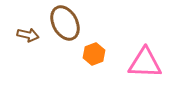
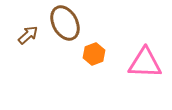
brown arrow: rotated 55 degrees counterclockwise
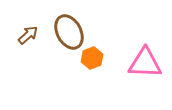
brown ellipse: moved 4 px right, 9 px down
orange hexagon: moved 2 px left, 4 px down
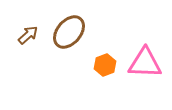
brown ellipse: rotated 68 degrees clockwise
orange hexagon: moved 13 px right, 7 px down
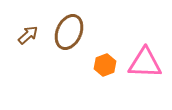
brown ellipse: rotated 16 degrees counterclockwise
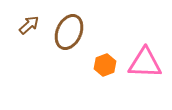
brown arrow: moved 1 px right, 10 px up
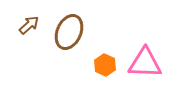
orange hexagon: rotated 15 degrees counterclockwise
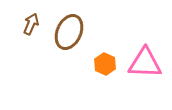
brown arrow: moved 2 px right, 1 px up; rotated 25 degrees counterclockwise
orange hexagon: moved 1 px up
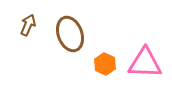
brown arrow: moved 3 px left, 1 px down
brown ellipse: moved 1 px right, 2 px down; rotated 44 degrees counterclockwise
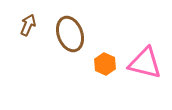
pink triangle: rotated 12 degrees clockwise
